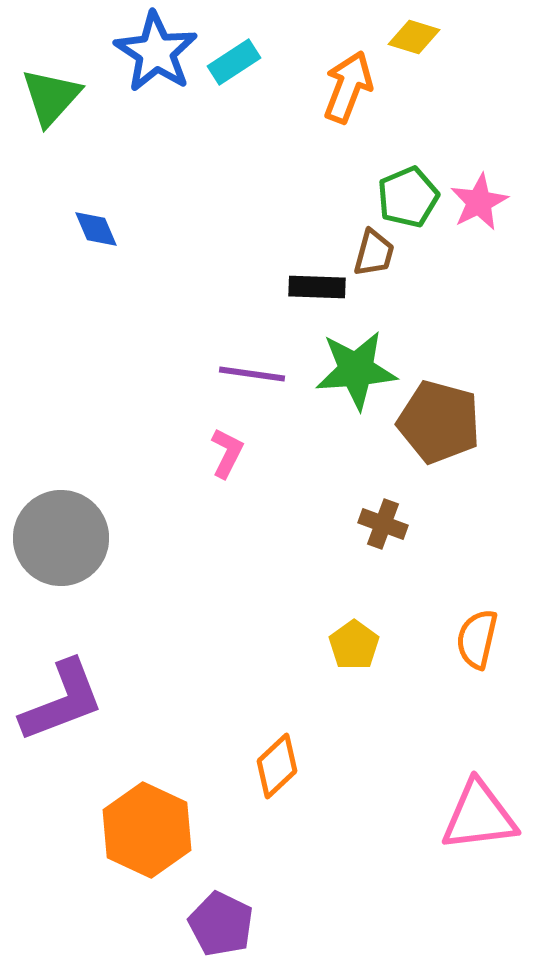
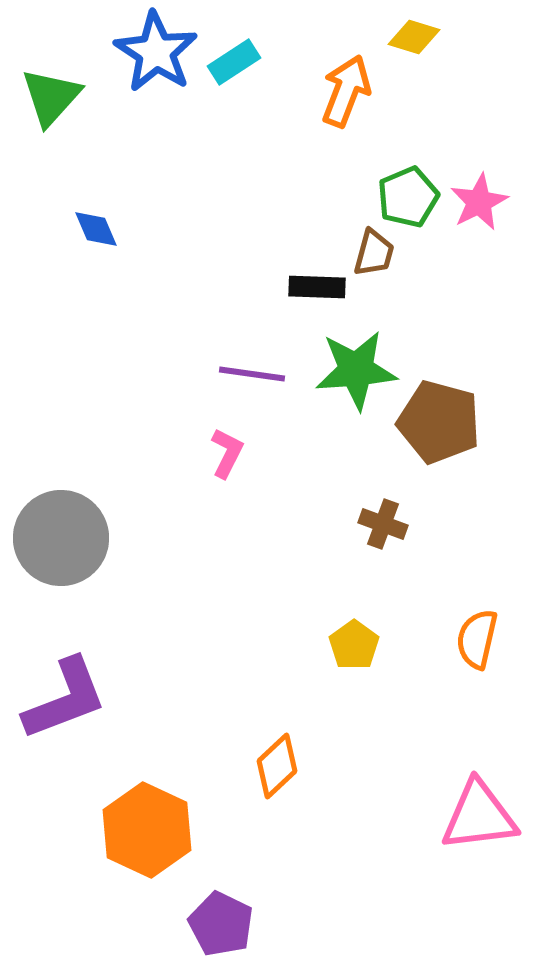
orange arrow: moved 2 px left, 4 px down
purple L-shape: moved 3 px right, 2 px up
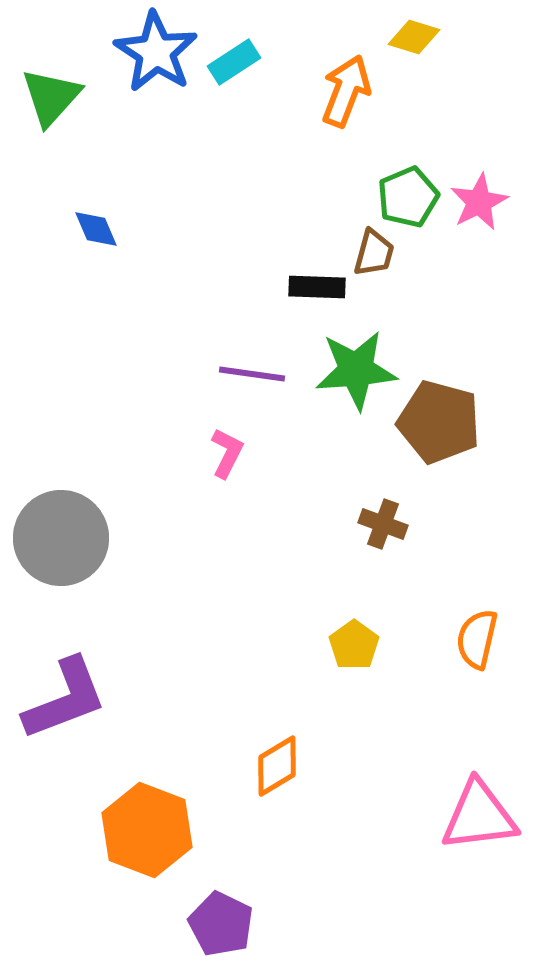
orange diamond: rotated 12 degrees clockwise
orange hexagon: rotated 4 degrees counterclockwise
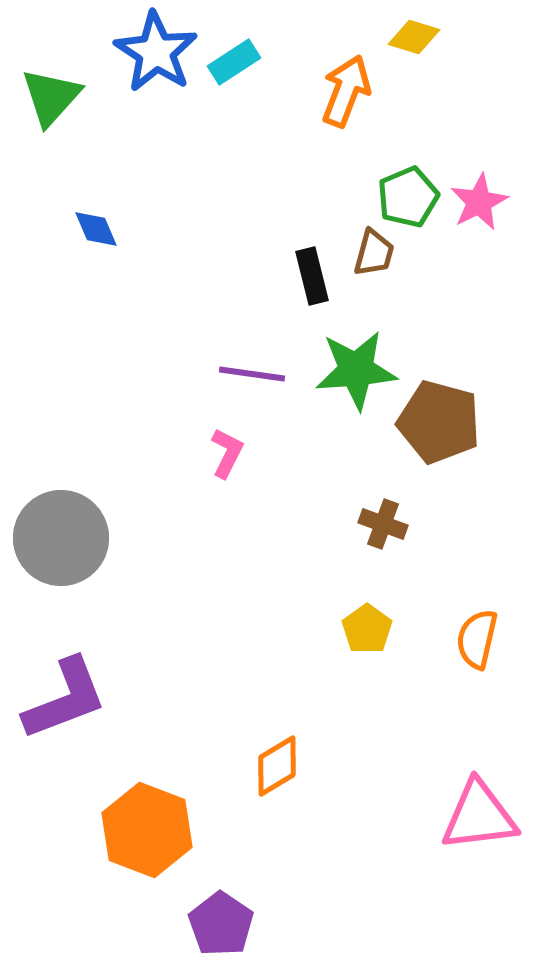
black rectangle: moved 5 px left, 11 px up; rotated 74 degrees clockwise
yellow pentagon: moved 13 px right, 16 px up
purple pentagon: rotated 8 degrees clockwise
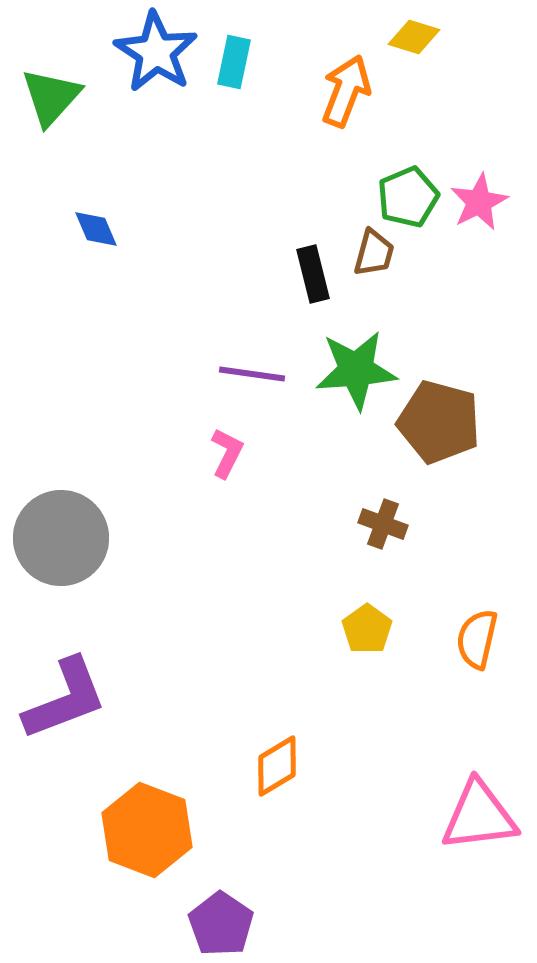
cyan rectangle: rotated 45 degrees counterclockwise
black rectangle: moved 1 px right, 2 px up
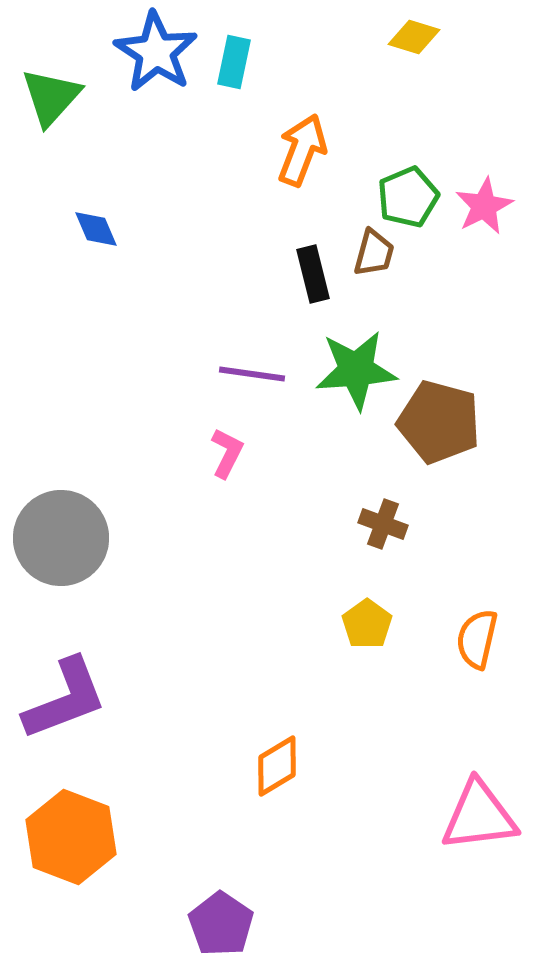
orange arrow: moved 44 px left, 59 px down
pink star: moved 5 px right, 4 px down
yellow pentagon: moved 5 px up
orange hexagon: moved 76 px left, 7 px down
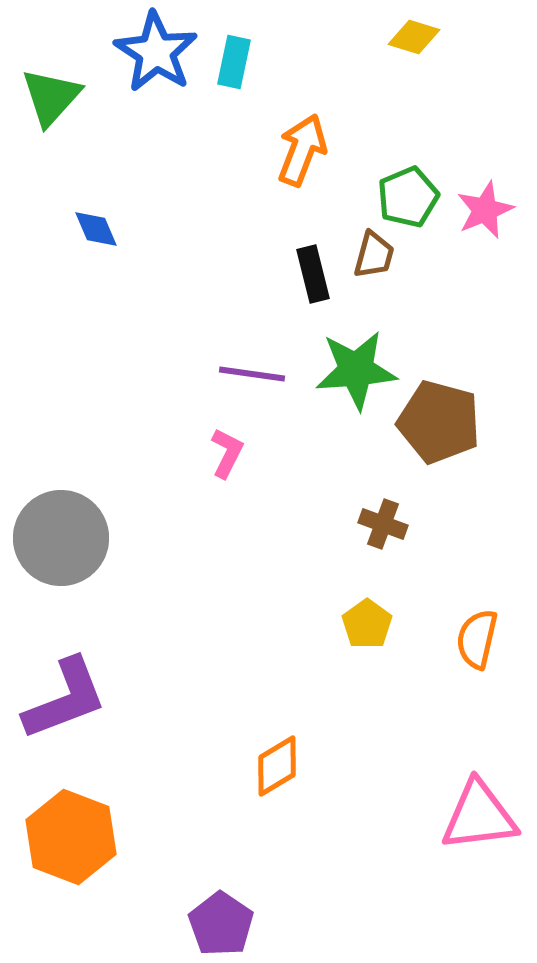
pink star: moved 1 px right, 4 px down; rotated 4 degrees clockwise
brown trapezoid: moved 2 px down
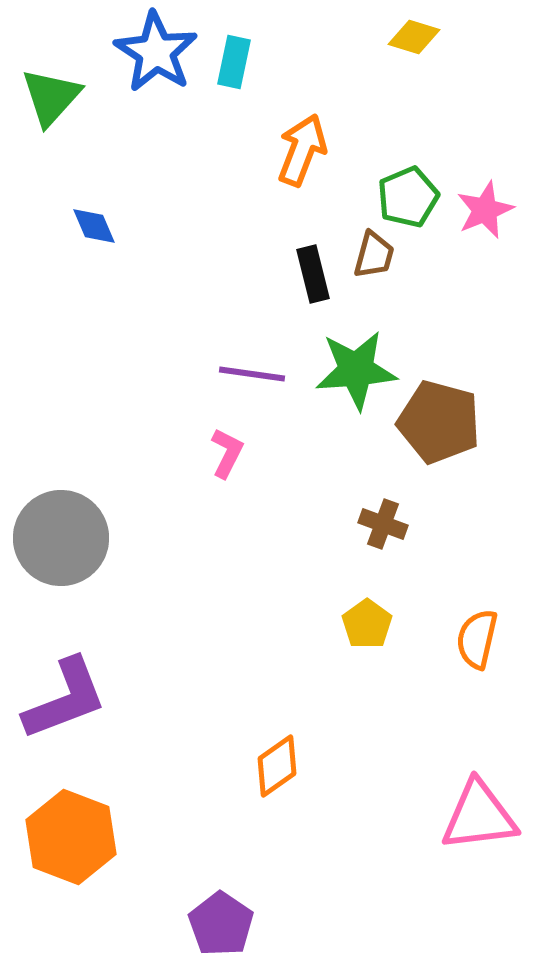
blue diamond: moved 2 px left, 3 px up
orange diamond: rotated 4 degrees counterclockwise
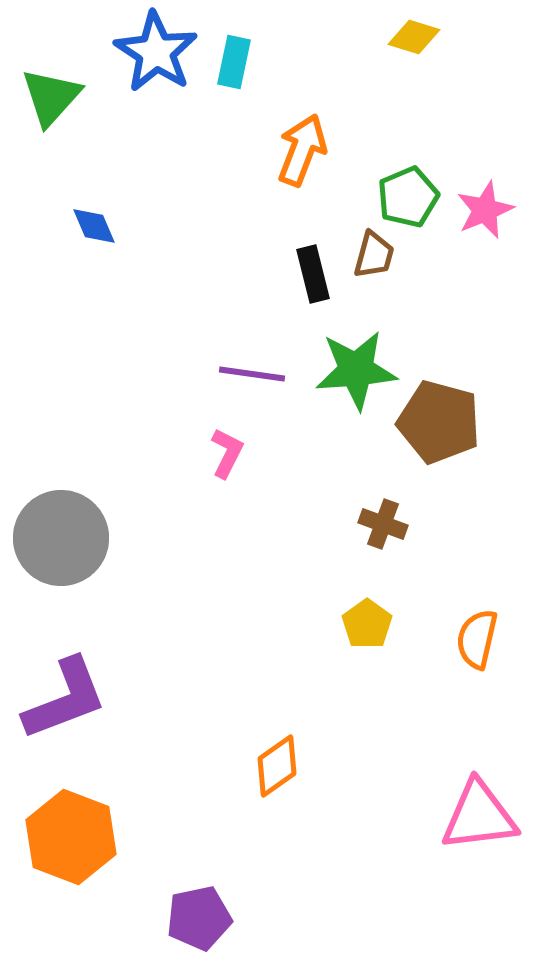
purple pentagon: moved 22 px left, 6 px up; rotated 26 degrees clockwise
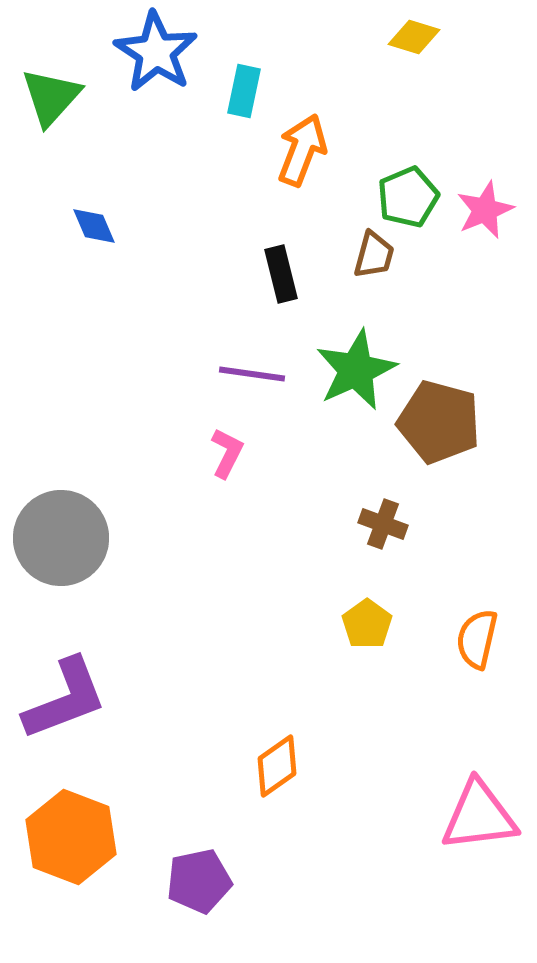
cyan rectangle: moved 10 px right, 29 px down
black rectangle: moved 32 px left
green star: rotated 20 degrees counterclockwise
purple pentagon: moved 37 px up
